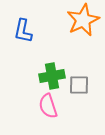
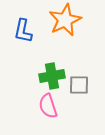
orange star: moved 18 px left
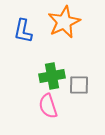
orange star: moved 1 px left, 2 px down
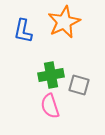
green cross: moved 1 px left, 1 px up
gray square: rotated 15 degrees clockwise
pink semicircle: moved 2 px right
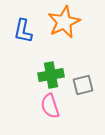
gray square: moved 4 px right; rotated 30 degrees counterclockwise
